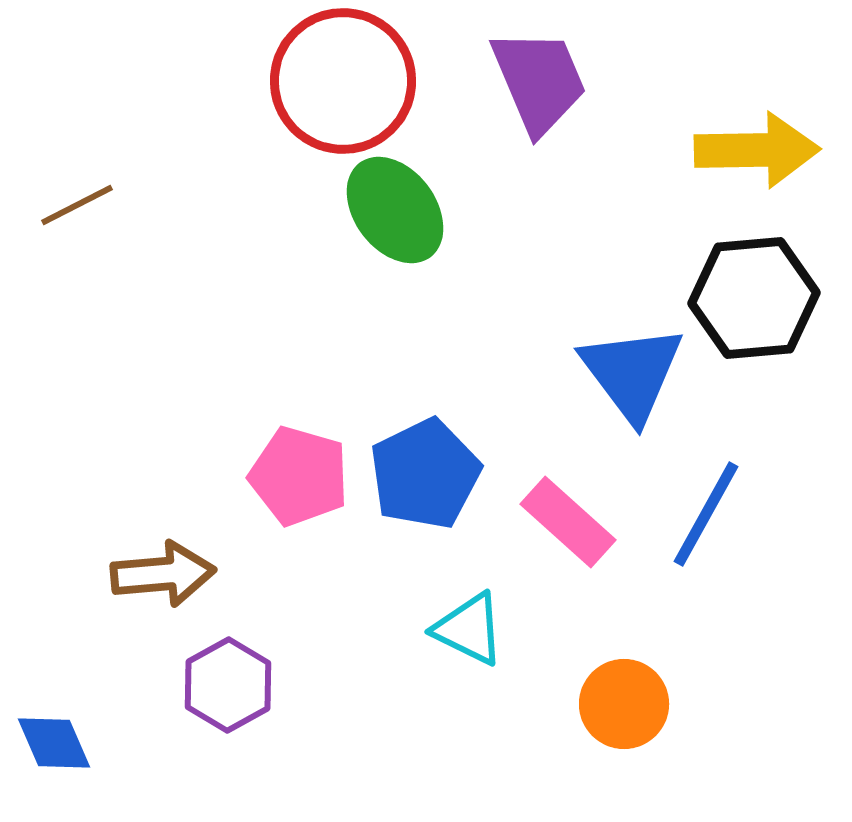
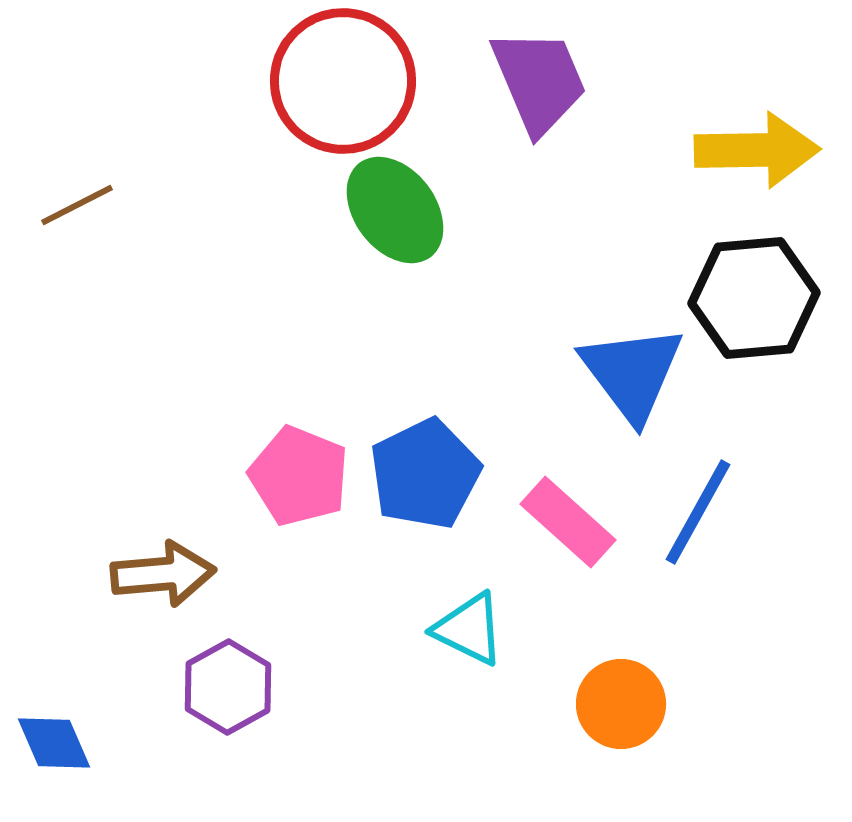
pink pentagon: rotated 6 degrees clockwise
blue line: moved 8 px left, 2 px up
purple hexagon: moved 2 px down
orange circle: moved 3 px left
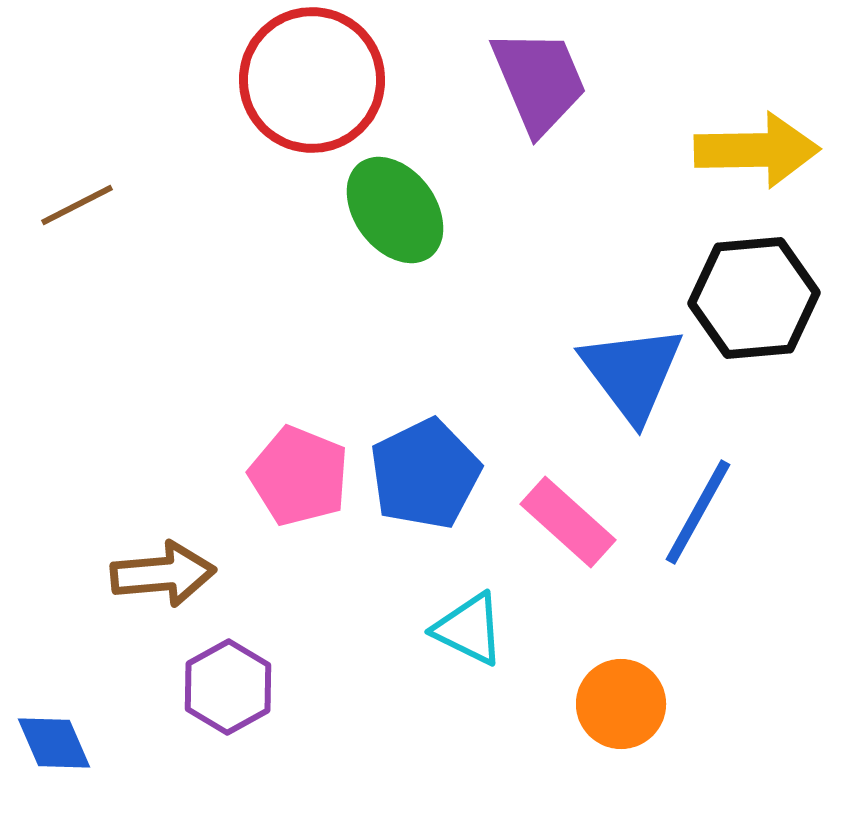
red circle: moved 31 px left, 1 px up
